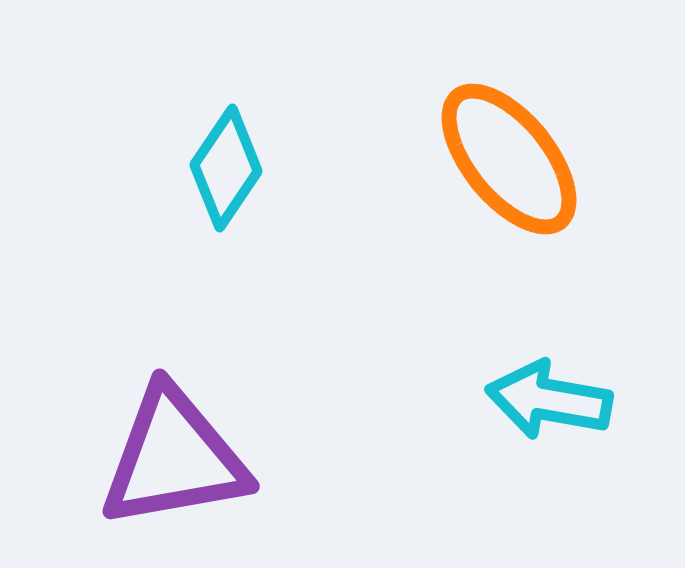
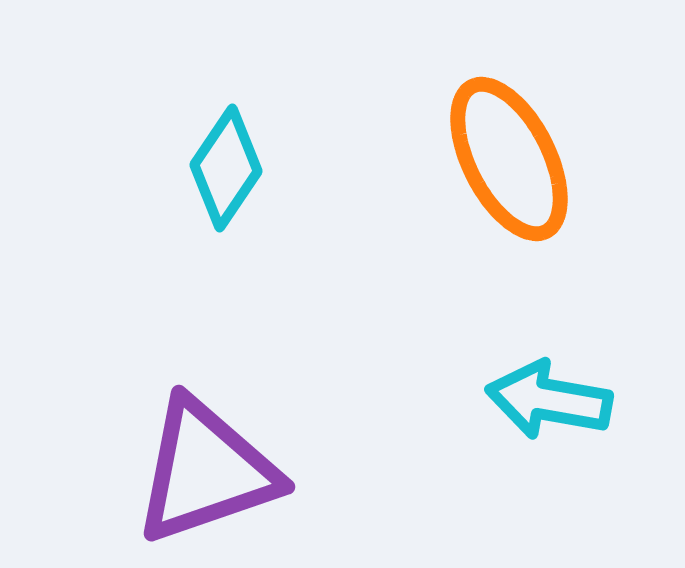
orange ellipse: rotated 12 degrees clockwise
purple triangle: moved 32 px right, 13 px down; rotated 9 degrees counterclockwise
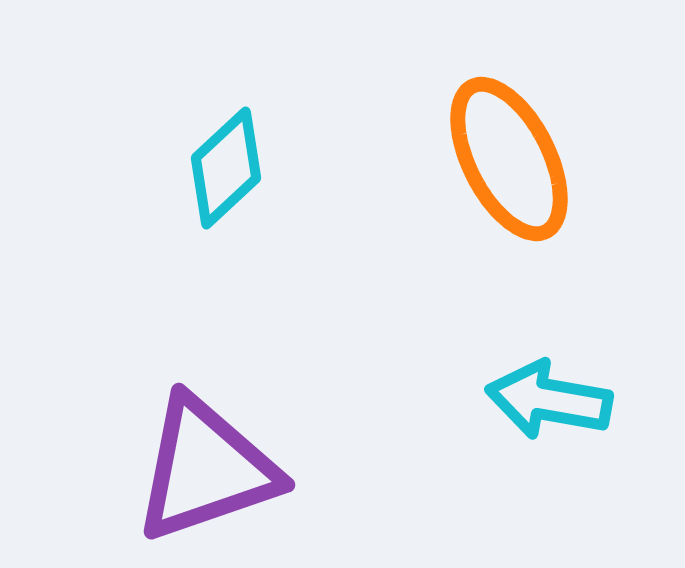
cyan diamond: rotated 13 degrees clockwise
purple triangle: moved 2 px up
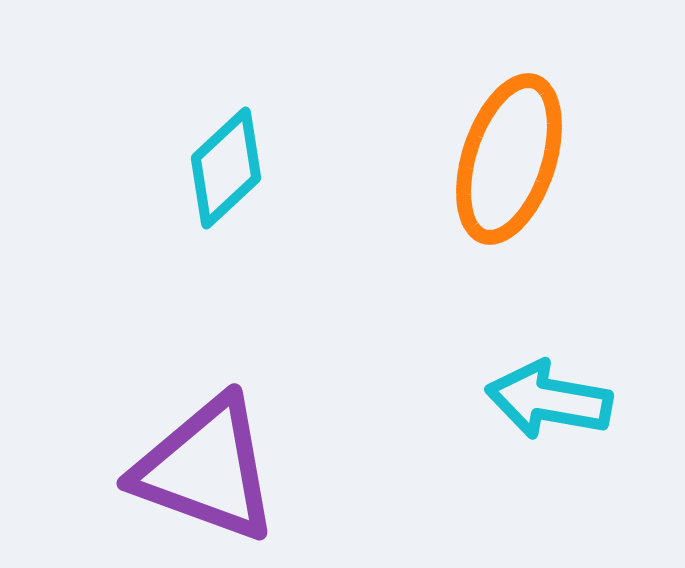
orange ellipse: rotated 45 degrees clockwise
purple triangle: rotated 39 degrees clockwise
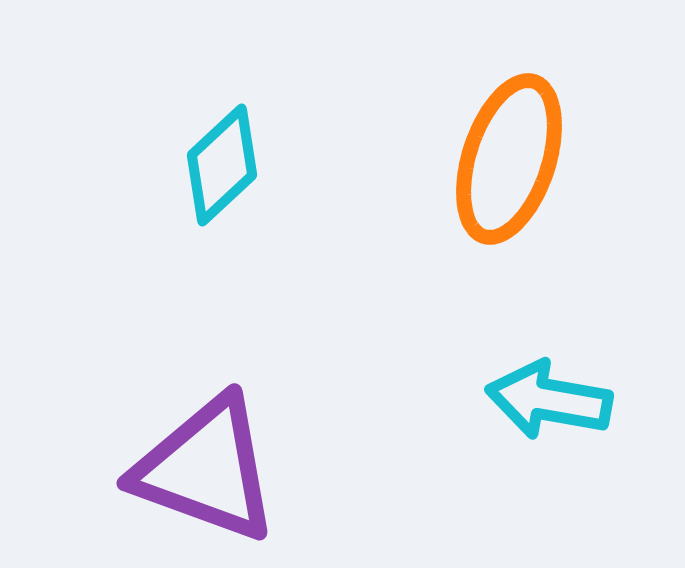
cyan diamond: moved 4 px left, 3 px up
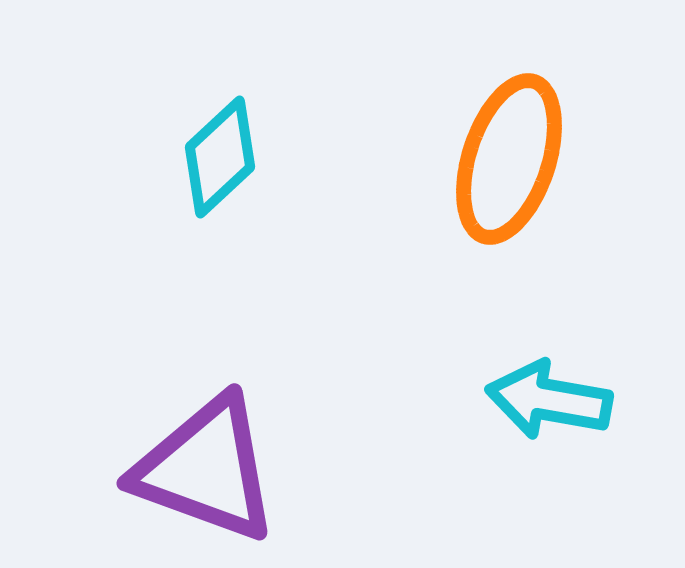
cyan diamond: moved 2 px left, 8 px up
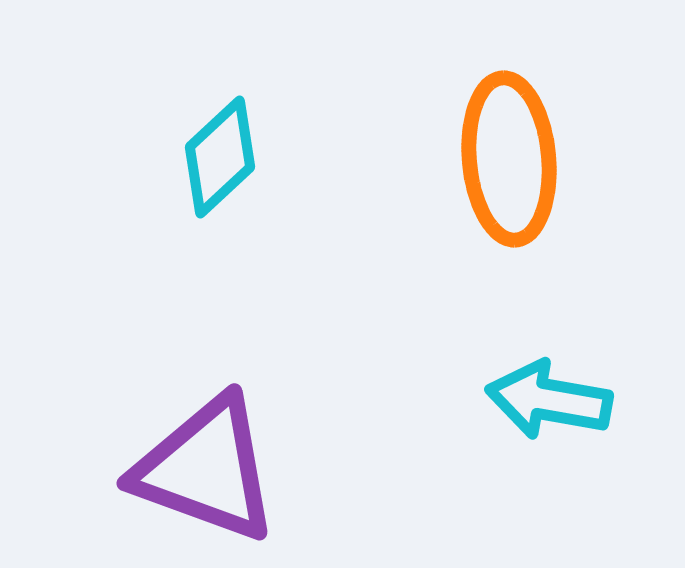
orange ellipse: rotated 23 degrees counterclockwise
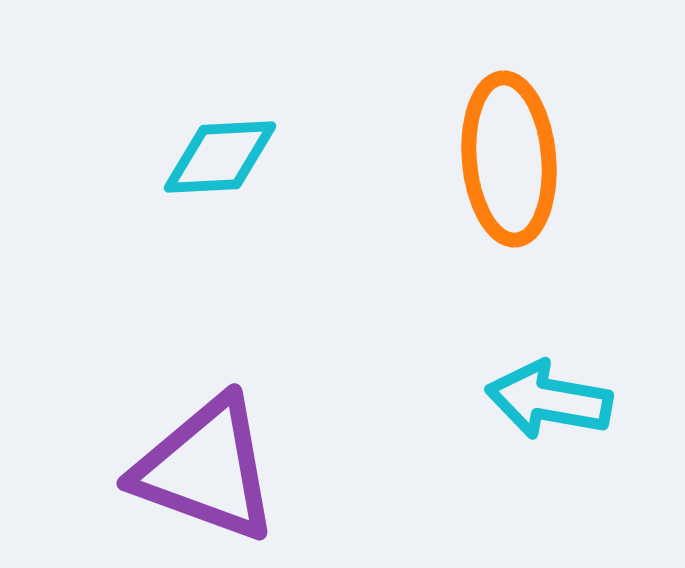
cyan diamond: rotated 40 degrees clockwise
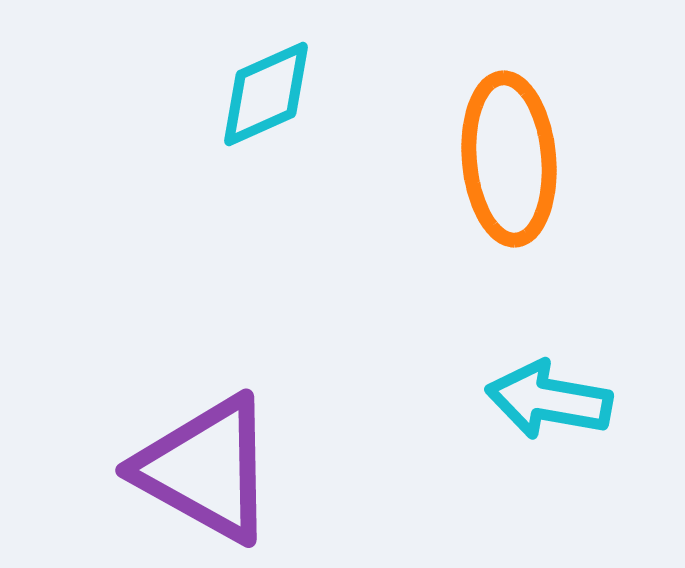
cyan diamond: moved 46 px right, 63 px up; rotated 21 degrees counterclockwise
purple triangle: rotated 9 degrees clockwise
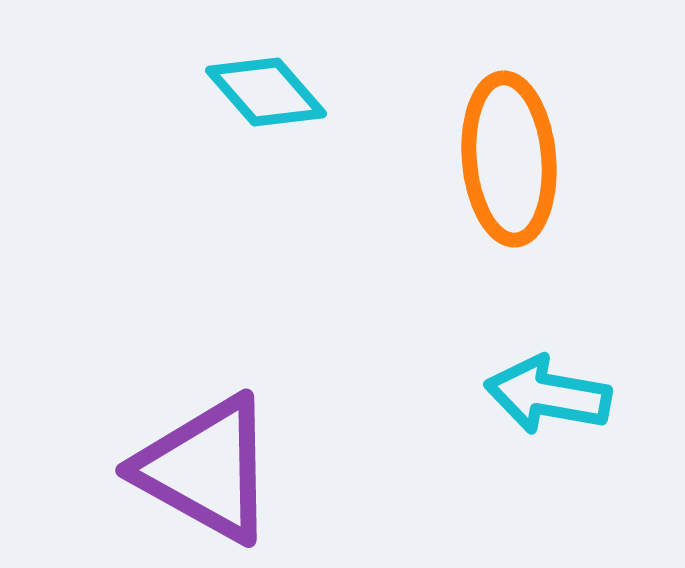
cyan diamond: moved 2 px up; rotated 73 degrees clockwise
cyan arrow: moved 1 px left, 5 px up
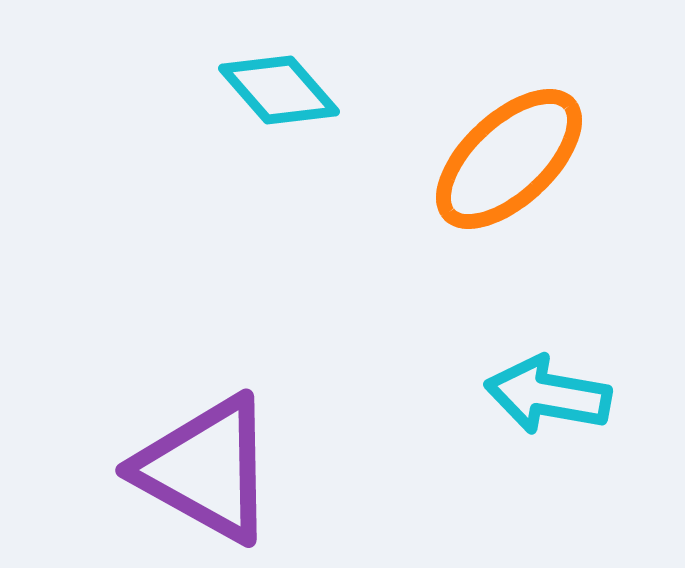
cyan diamond: moved 13 px right, 2 px up
orange ellipse: rotated 52 degrees clockwise
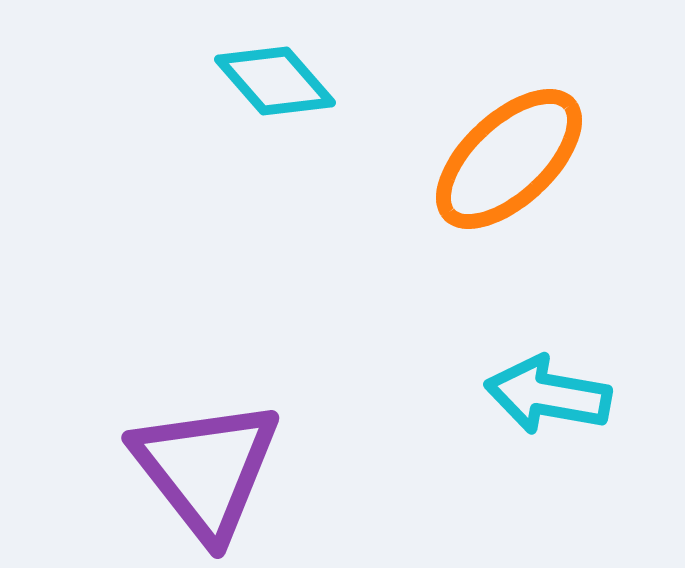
cyan diamond: moved 4 px left, 9 px up
purple triangle: rotated 23 degrees clockwise
